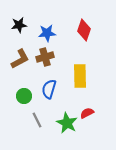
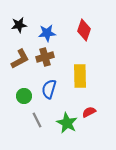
red semicircle: moved 2 px right, 1 px up
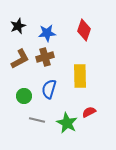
black star: moved 1 px left, 1 px down; rotated 14 degrees counterclockwise
gray line: rotated 49 degrees counterclockwise
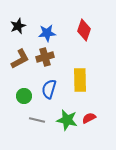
yellow rectangle: moved 4 px down
red semicircle: moved 6 px down
green star: moved 3 px up; rotated 15 degrees counterclockwise
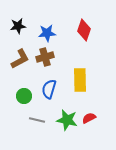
black star: rotated 14 degrees clockwise
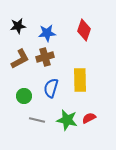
blue semicircle: moved 2 px right, 1 px up
